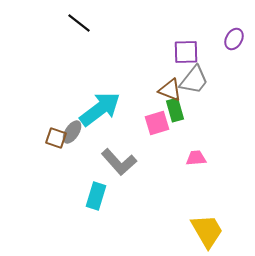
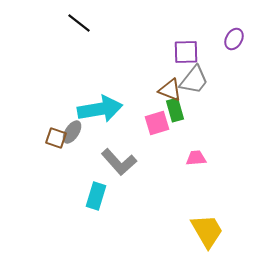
cyan arrow: rotated 27 degrees clockwise
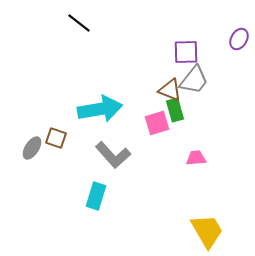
purple ellipse: moved 5 px right
gray ellipse: moved 40 px left, 16 px down
gray L-shape: moved 6 px left, 7 px up
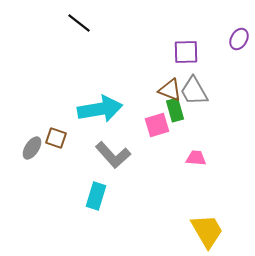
gray trapezoid: moved 11 px down; rotated 112 degrees clockwise
pink square: moved 2 px down
pink trapezoid: rotated 10 degrees clockwise
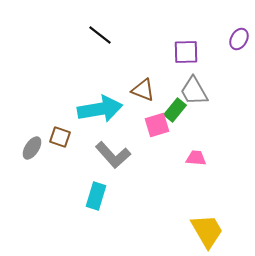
black line: moved 21 px right, 12 px down
brown triangle: moved 27 px left
green rectangle: rotated 55 degrees clockwise
brown square: moved 4 px right, 1 px up
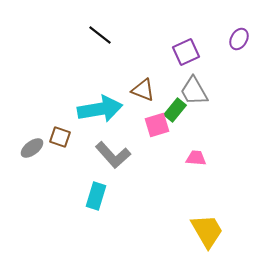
purple square: rotated 24 degrees counterclockwise
gray ellipse: rotated 20 degrees clockwise
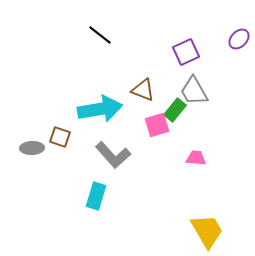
purple ellipse: rotated 15 degrees clockwise
gray ellipse: rotated 35 degrees clockwise
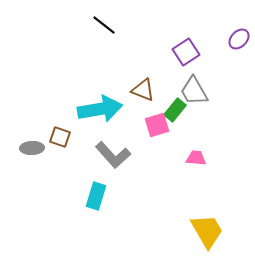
black line: moved 4 px right, 10 px up
purple square: rotated 8 degrees counterclockwise
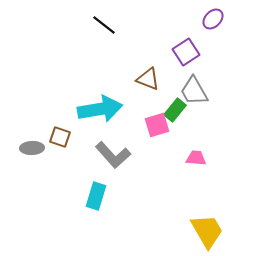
purple ellipse: moved 26 px left, 20 px up
brown triangle: moved 5 px right, 11 px up
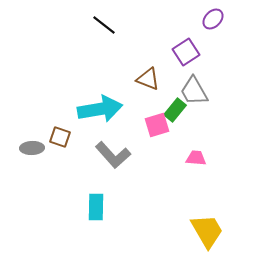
cyan rectangle: moved 11 px down; rotated 16 degrees counterclockwise
